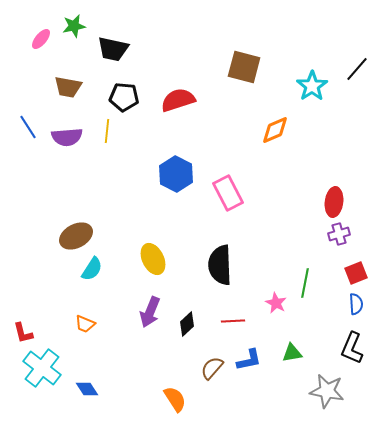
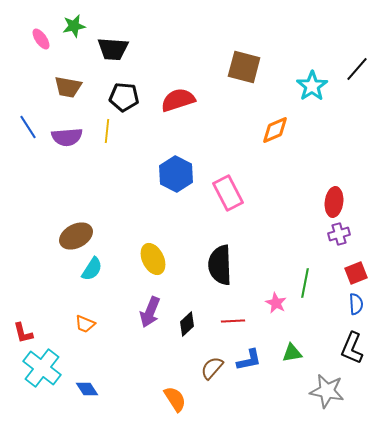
pink ellipse: rotated 75 degrees counterclockwise
black trapezoid: rotated 8 degrees counterclockwise
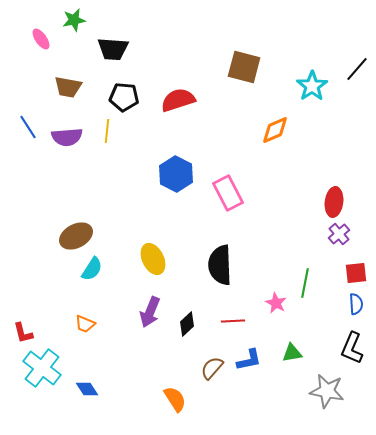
green star: moved 6 px up
purple cross: rotated 25 degrees counterclockwise
red square: rotated 15 degrees clockwise
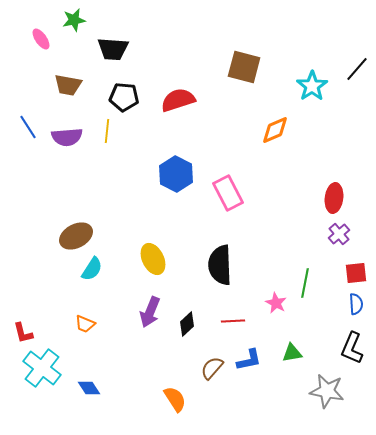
brown trapezoid: moved 2 px up
red ellipse: moved 4 px up
blue diamond: moved 2 px right, 1 px up
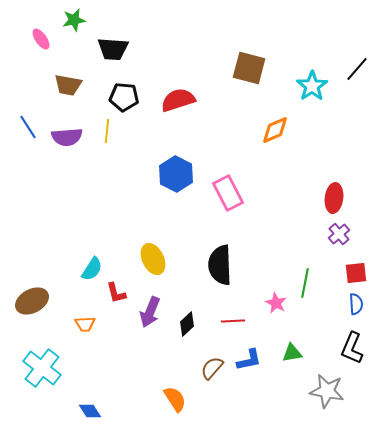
brown square: moved 5 px right, 1 px down
brown ellipse: moved 44 px left, 65 px down
orange trapezoid: rotated 25 degrees counterclockwise
red L-shape: moved 93 px right, 40 px up
blue diamond: moved 1 px right, 23 px down
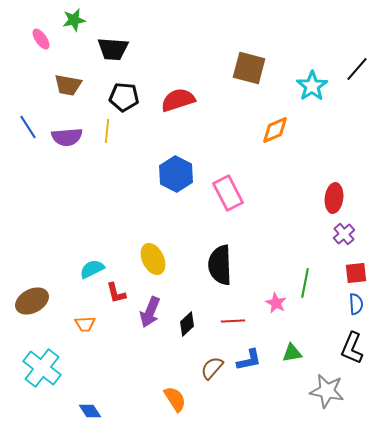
purple cross: moved 5 px right
cyan semicircle: rotated 150 degrees counterclockwise
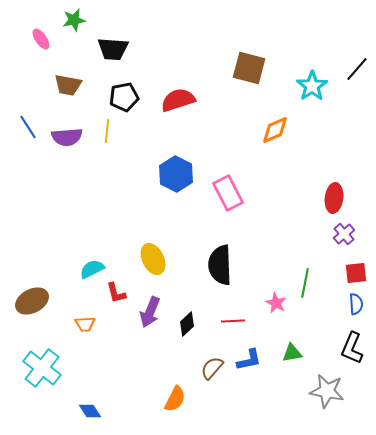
black pentagon: rotated 16 degrees counterclockwise
orange semicircle: rotated 60 degrees clockwise
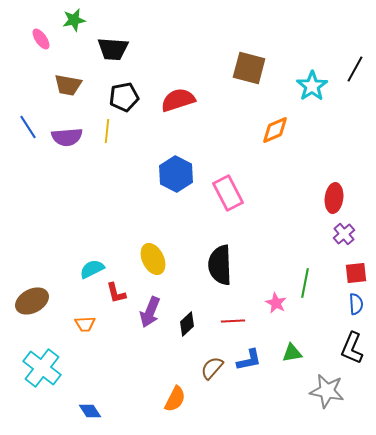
black line: moved 2 px left; rotated 12 degrees counterclockwise
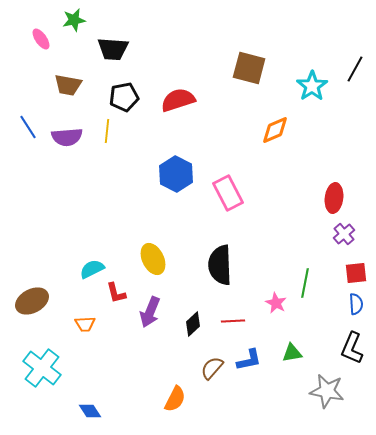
black diamond: moved 6 px right
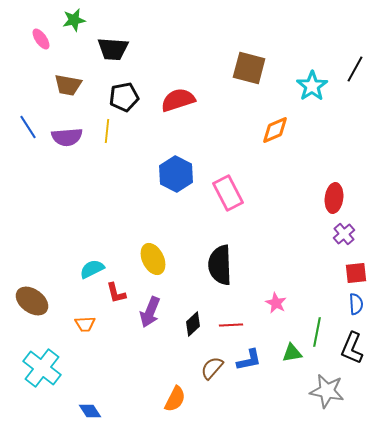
green line: moved 12 px right, 49 px down
brown ellipse: rotated 64 degrees clockwise
red line: moved 2 px left, 4 px down
